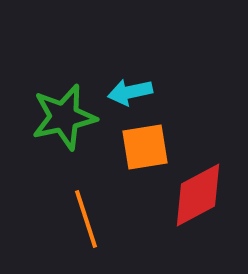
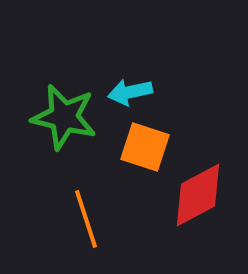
green star: rotated 26 degrees clockwise
orange square: rotated 27 degrees clockwise
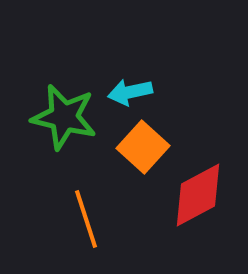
orange square: moved 2 px left; rotated 24 degrees clockwise
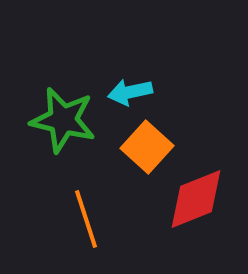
green star: moved 1 px left, 3 px down
orange square: moved 4 px right
red diamond: moved 2 px left, 4 px down; rotated 6 degrees clockwise
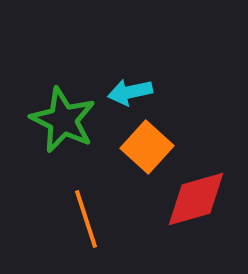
green star: rotated 12 degrees clockwise
red diamond: rotated 6 degrees clockwise
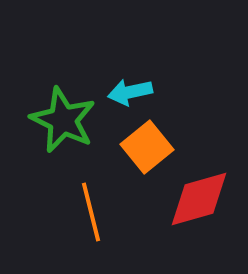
orange square: rotated 9 degrees clockwise
red diamond: moved 3 px right
orange line: moved 5 px right, 7 px up; rotated 4 degrees clockwise
